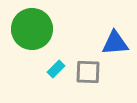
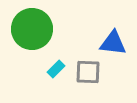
blue triangle: moved 2 px left; rotated 12 degrees clockwise
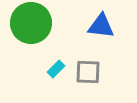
green circle: moved 1 px left, 6 px up
blue triangle: moved 12 px left, 17 px up
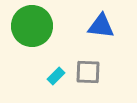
green circle: moved 1 px right, 3 px down
cyan rectangle: moved 7 px down
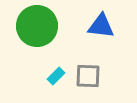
green circle: moved 5 px right
gray square: moved 4 px down
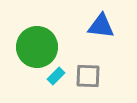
green circle: moved 21 px down
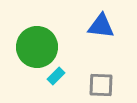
gray square: moved 13 px right, 9 px down
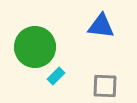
green circle: moved 2 px left
gray square: moved 4 px right, 1 px down
